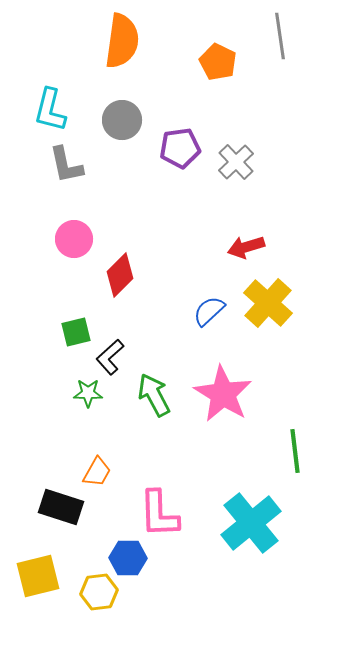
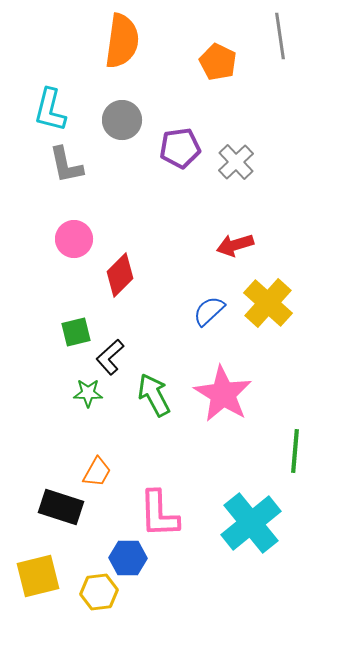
red arrow: moved 11 px left, 2 px up
green line: rotated 12 degrees clockwise
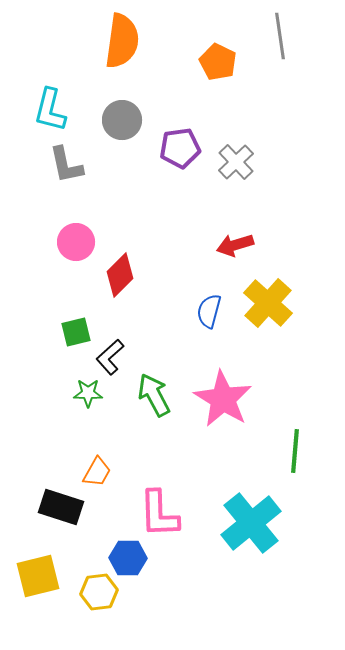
pink circle: moved 2 px right, 3 px down
blue semicircle: rotated 32 degrees counterclockwise
pink star: moved 5 px down
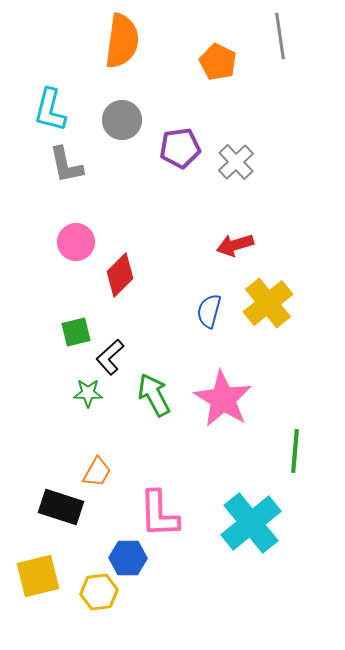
yellow cross: rotated 9 degrees clockwise
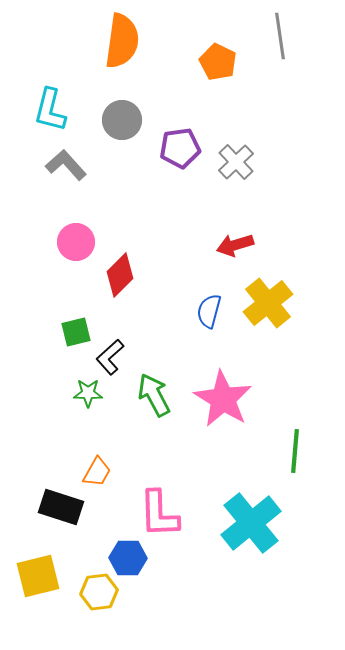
gray L-shape: rotated 150 degrees clockwise
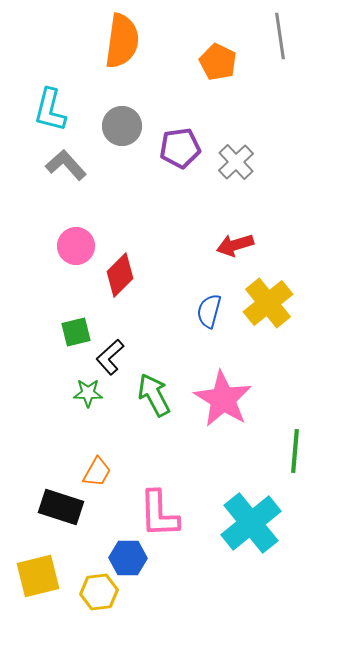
gray circle: moved 6 px down
pink circle: moved 4 px down
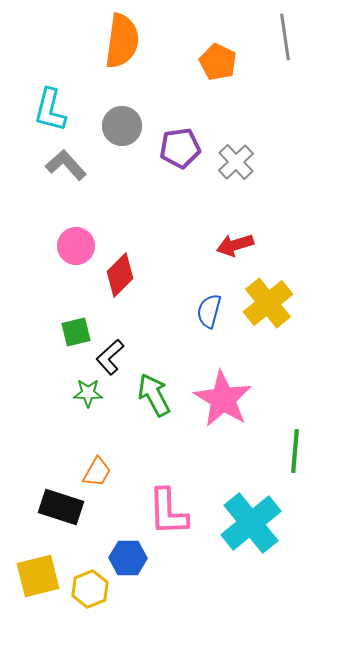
gray line: moved 5 px right, 1 px down
pink L-shape: moved 9 px right, 2 px up
yellow hexagon: moved 9 px left, 3 px up; rotated 15 degrees counterclockwise
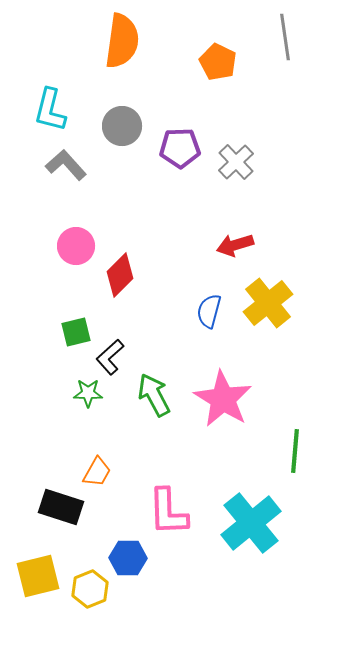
purple pentagon: rotated 6 degrees clockwise
